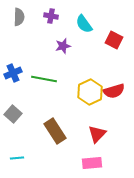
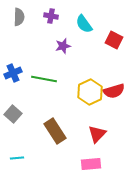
pink rectangle: moved 1 px left, 1 px down
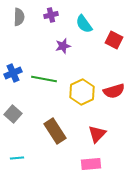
purple cross: moved 1 px up; rotated 24 degrees counterclockwise
yellow hexagon: moved 8 px left
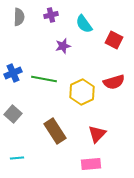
red semicircle: moved 9 px up
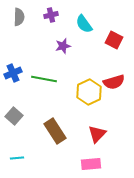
yellow hexagon: moved 7 px right
gray square: moved 1 px right, 2 px down
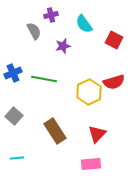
gray semicircle: moved 15 px right, 14 px down; rotated 30 degrees counterclockwise
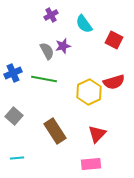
purple cross: rotated 16 degrees counterclockwise
gray semicircle: moved 13 px right, 20 px down
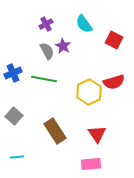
purple cross: moved 5 px left, 9 px down
purple star: rotated 28 degrees counterclockwise
red triangle: rotated 18 degrees counterclockwise
cyan line: moved 1 px up
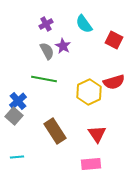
blue cross: moved 5 px right, 28 px down; rotated 18 degrees counterclockwise
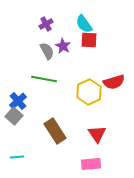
red square: moved 25 px left; rotated 24 degrees counterclockwise
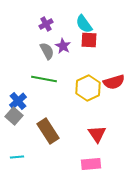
yellow hexagon: moved 1 px left, 4 px up
brown rectangle: moved 7 px left
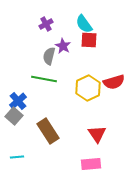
gray semicircle: moved 2 px right, 5 px down; rotated 138 degrees counterclockwise
